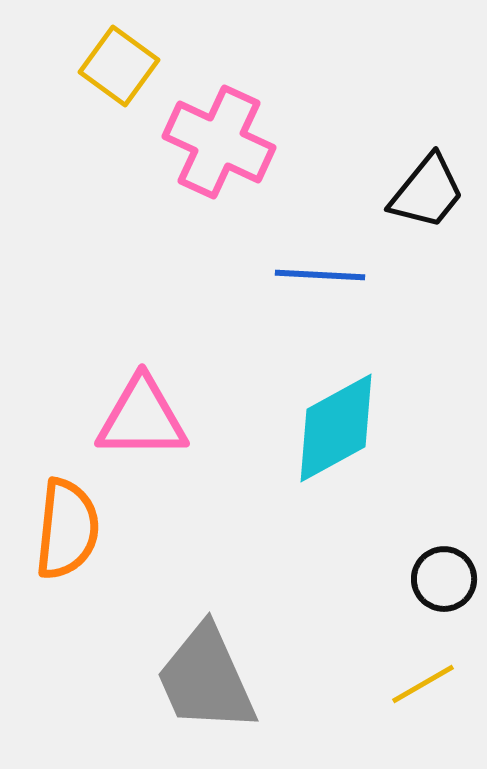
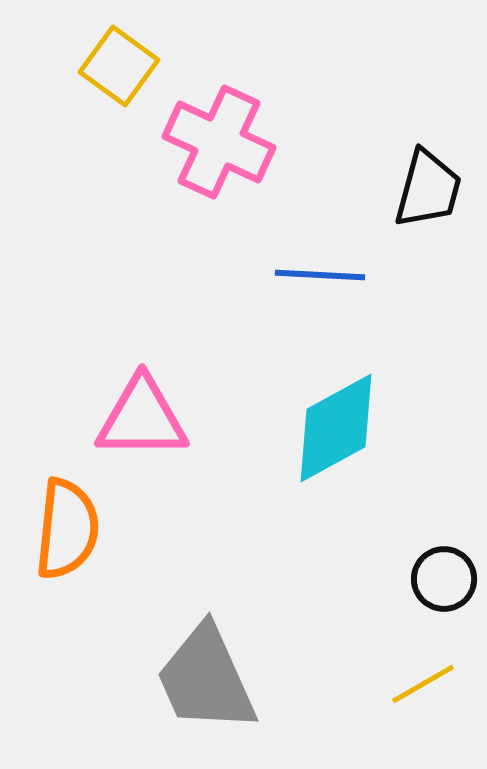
black trapezoid: moved 1 px right, 3 px up; rotated 24 degrees counterclockwise
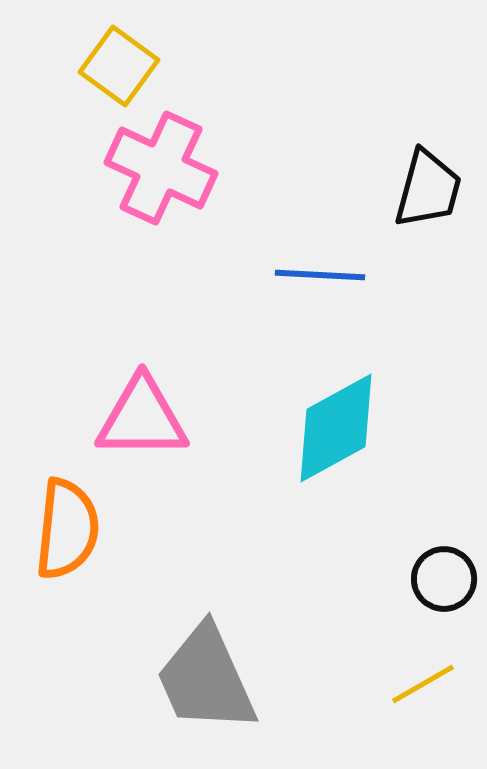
pink cross: moved 58 px left, 26 px down
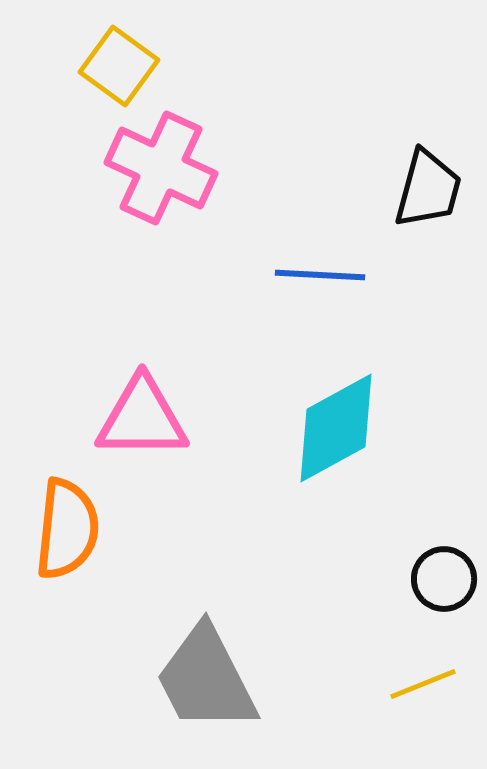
gray trapezoid: rotated 3 degrees counterclockwise
yellow line: rotated 8 degrees clockwise
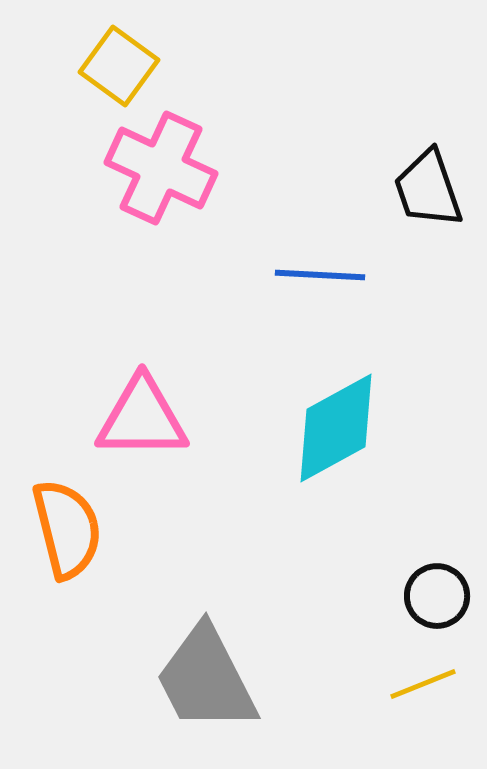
black trapezoid: rotated 146 degrees clockwise
orange semicircle: rotated 20 degrees counterclockwise
black circle: moved 7 px left, 17 px down
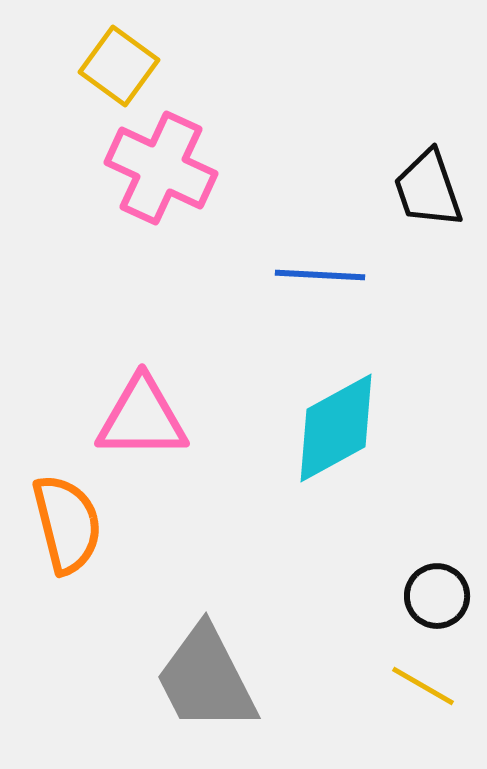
orange semicircle: moved 5 px up
yellow line: moved 2 px down; rotated 52 degrees clockwise
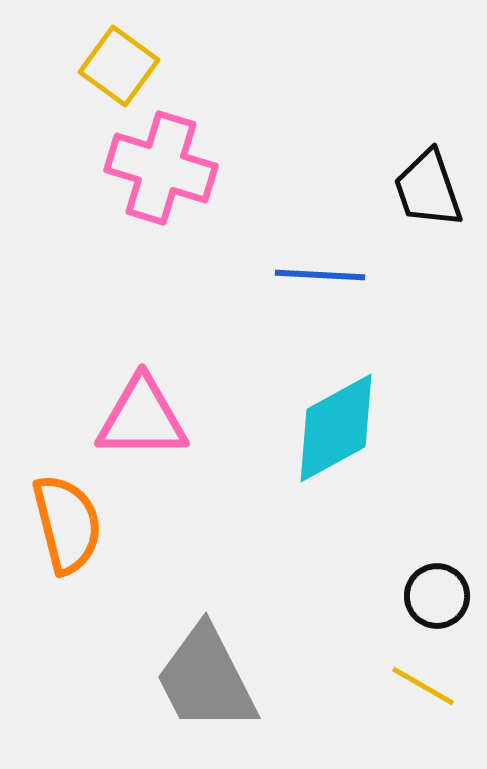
pink cross: rotated 8 degrees counterclockwise
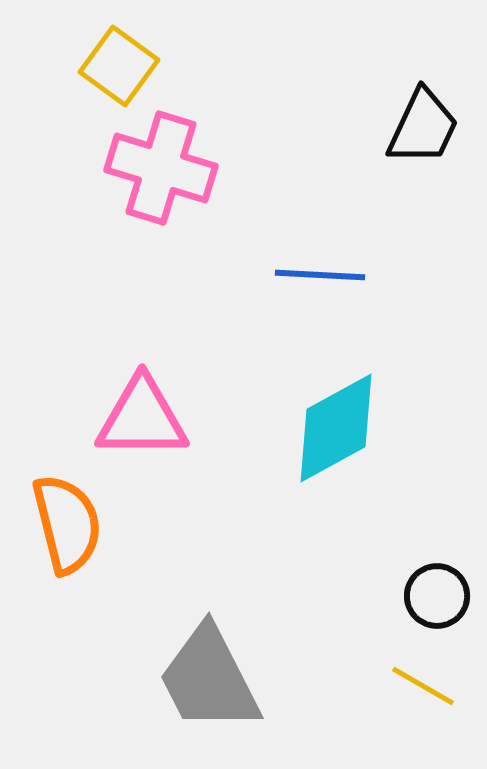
black trapezoid: moved 5 px left, 62 px up; rotated 136 degrees counterclockwise
gray trapezoid: moved 3 px right
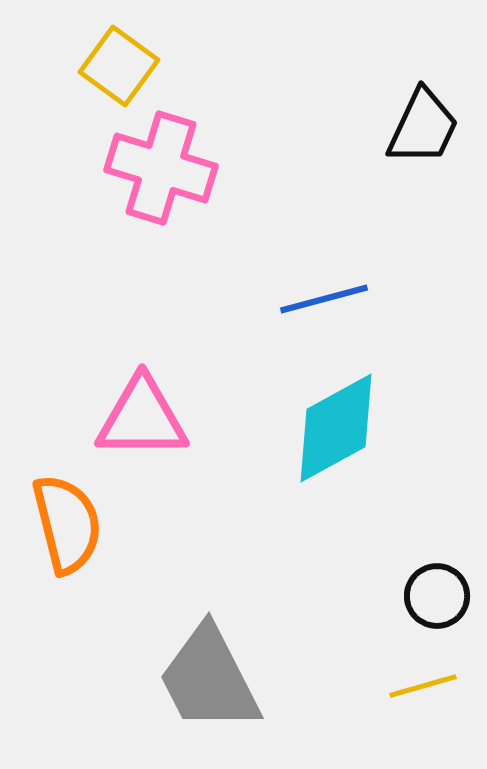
blue line: moved 4 px right, 24 px down; rotated 18 degrees counterclockwise
yellow line: rotated 46 degrees counterclockwise
